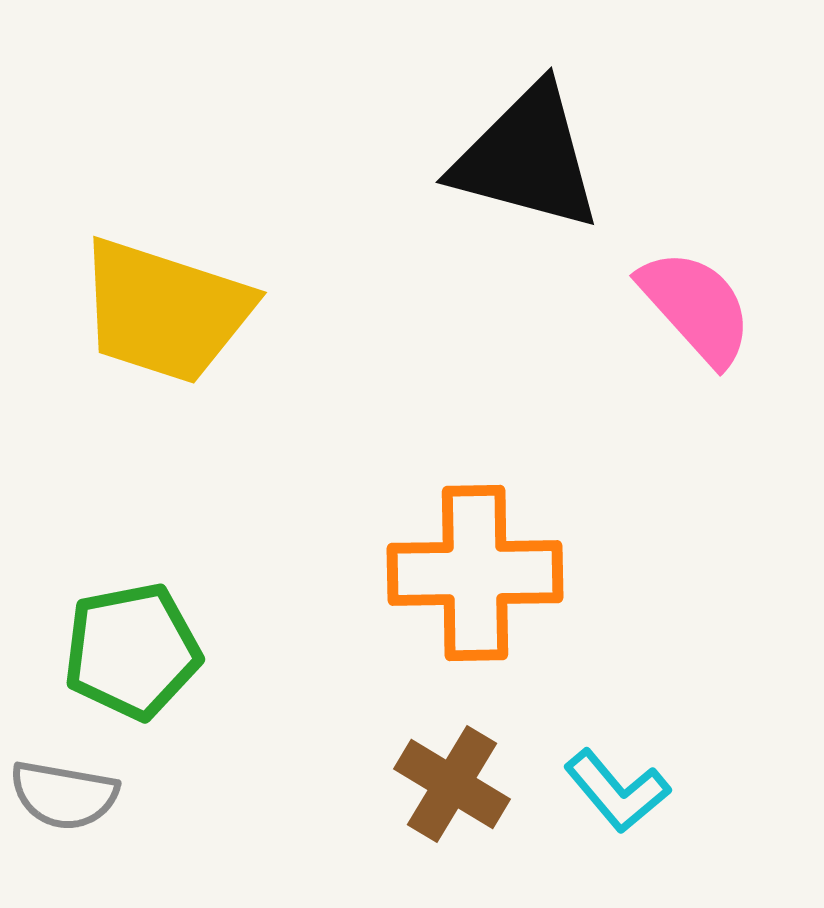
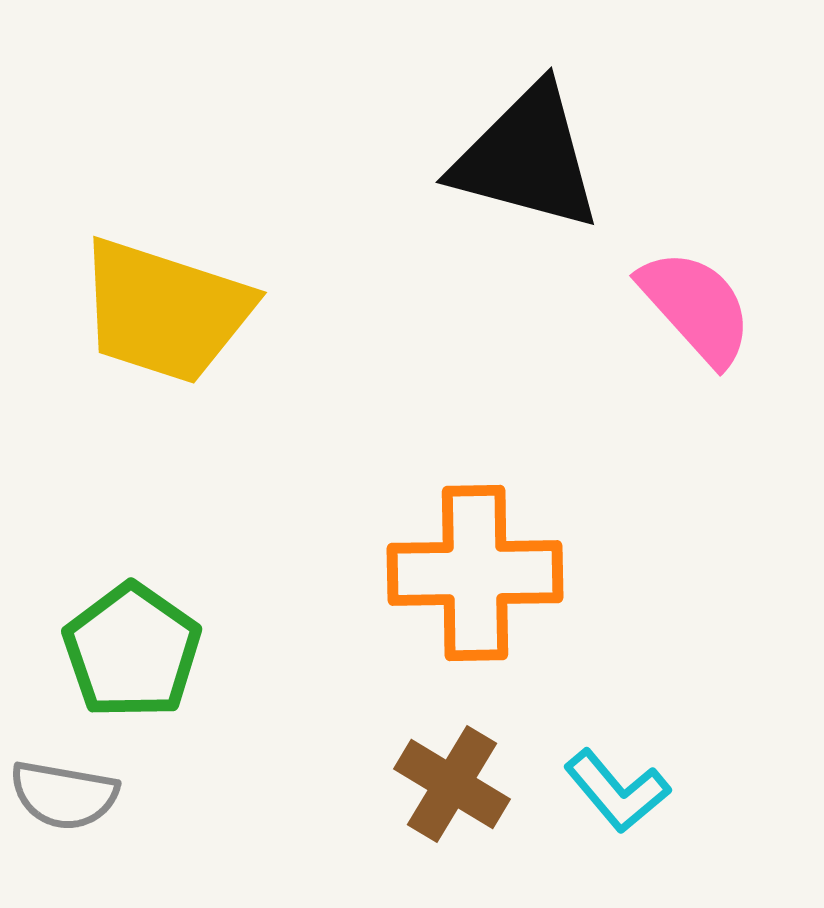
green pentagon: rotated 26 degrees counterclockwise
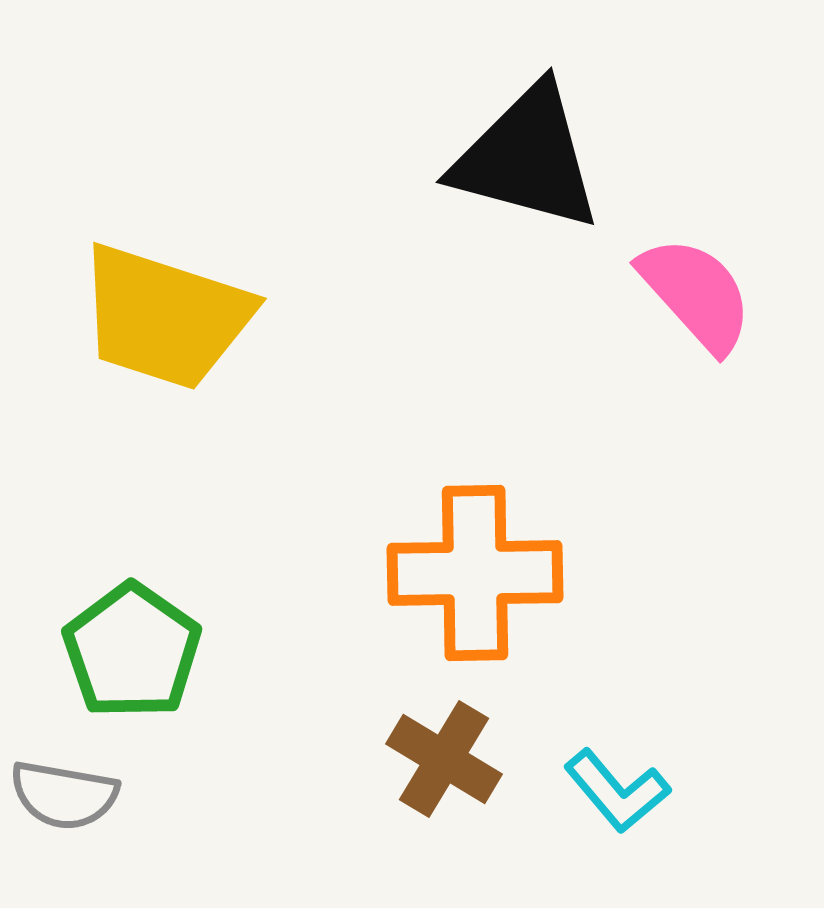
pink semicircle: moved 13 px up
yellow trapezoid: moved 6 px down
brown cross: moved 8 px left, 25 px up
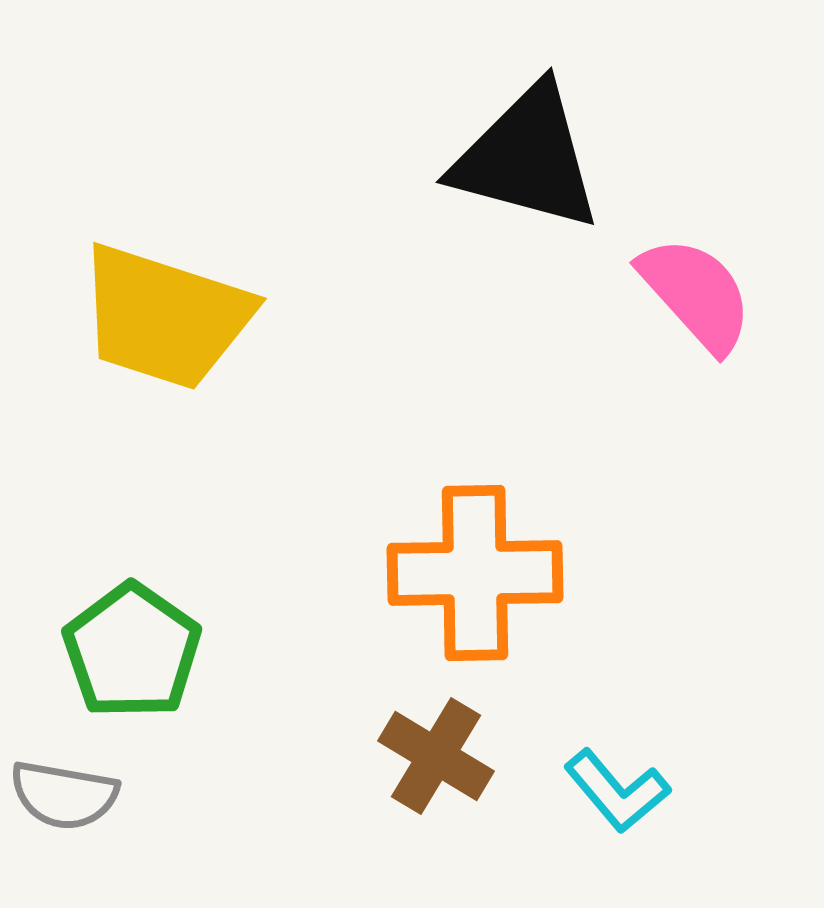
brown cross: moved 8 px left, 3 px up
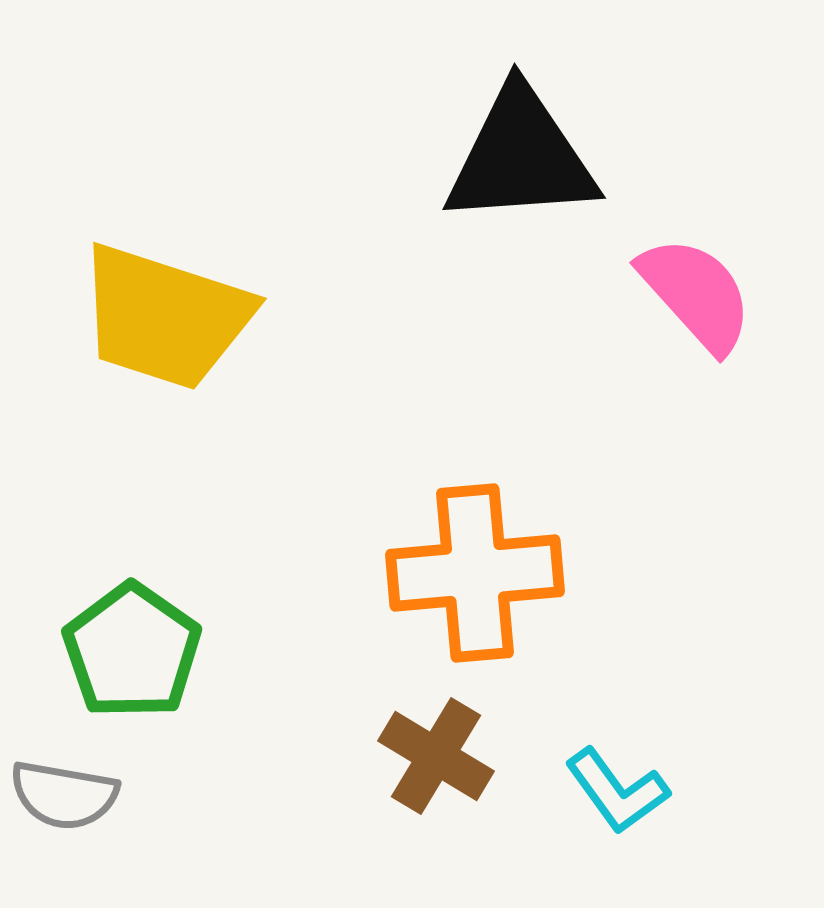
black triangle: moved 6 px left, 1 px up; rotated 19 degrees counterclockwise
orange cross: rotated 4 degrees counterclockwise
cyan L-shape: rotated 4 degrees clockwise
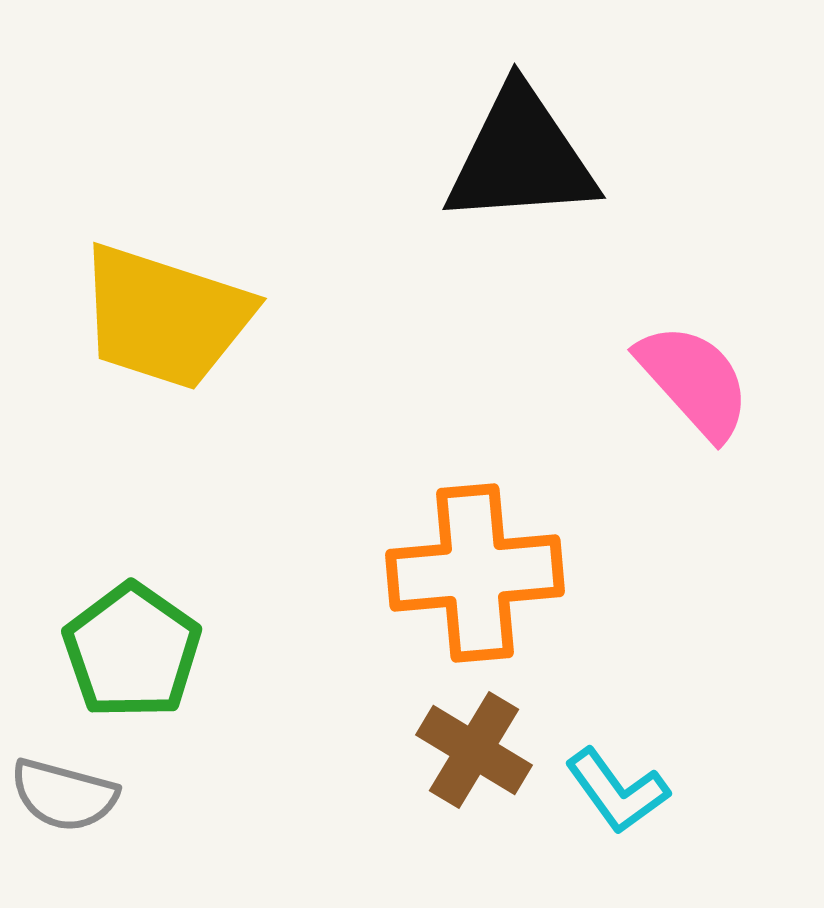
pink semicircle: moved 2 px left, 87 px down
brown cross: moved 38 px right, 6 px up
gray semicircle: rotated 5 degrees clockwise
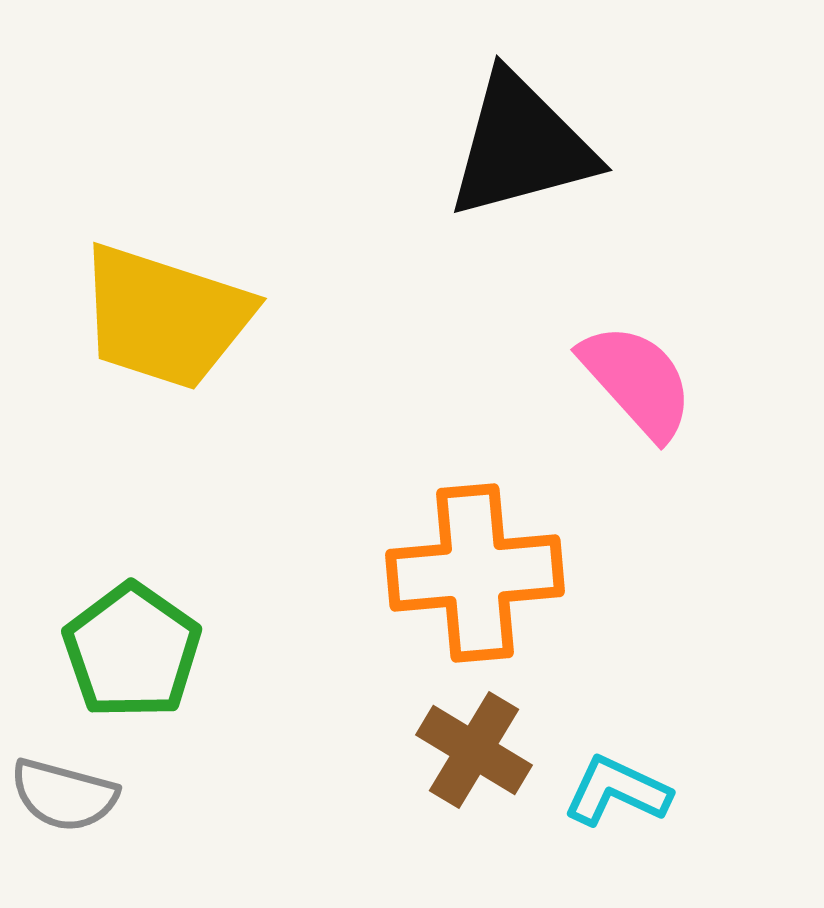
black triangle: moved 11 px up; rotated 11 degrees counterclockwise
pink semicircle: moved 57 px left
cyan L-shape: rotated 151 degrees clockwise
